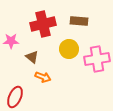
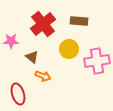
red cross: rotated 25 degrees counterclockwise
pink cross: moved 2 px down
orange arrow: moved 1 px up
red ellipse: moved 3 px right, 3 px up; rotated 40 degrees counterclockwise
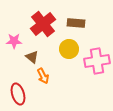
brown rectangle: moved 3 px left, 2 px down
pink star: moved 3 px right
orange arrow: rotated 42 degrees clockwise
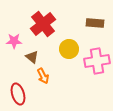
brown rectangle: moved 19 px right
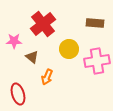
orange arrow: moved 4 px right, 1 px down; rotated 49 degrees clockwise
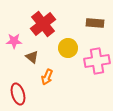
yellow circle: moved 1 px left, 1 px up
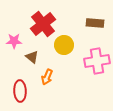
yellow circle: moved 4 px left, 3 px up
red ellipse: moved 2 px right, 3 px up; rotated 15 degrees clockwise
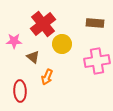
yellow circle: moved 2 px left, 1 px up
brown triangle: moved 1 px right
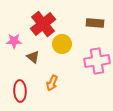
orange arrow: moved 5 px right, 6 px down
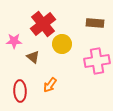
orange arrow: moved 2 px left, 2 px down; rotated 14 degrees clockwise
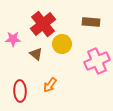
brown rectangle: moved 4 px left, 1 px up
pink star: moved 1 px left, 2 px up
brown triangle: moved 3 px right, 3 px up
pink cross: rotated 15 degrees counterclockwise
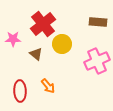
brown rectangle: moved 7 px right
orange arrow: moved 2 px left, 1 px down; rotated 77 degrees counterclockwise
